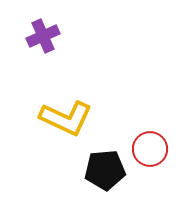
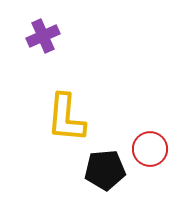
yellow L-shape: rotated 70 degrees clockwise
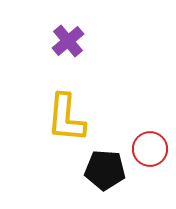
purple cross: moved 25 px right, 5 px down; rotated 16 degrees counterclockwise
black pentagon: rotated 9 degrees clockwise
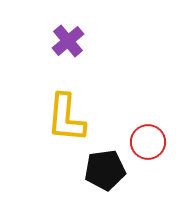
red circle: moved 2 px left, 7 px up
black pentagon: rotated 12 degrees counterclockwise
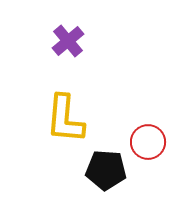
yellow L-shape: moved 1 px left, 1 px down
black pentagon: moved 1 px right; rotated 12 degrees clockwise
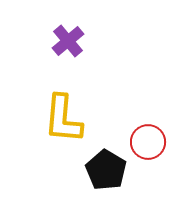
yellow L-shape: moved 2 px left
black pentagon: rotated 27 degrees clockwise
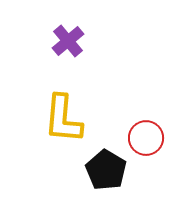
red circle: moved 2 px left, 4 px up
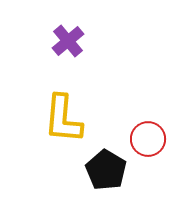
red circle: moved 2 px right, 1 px down
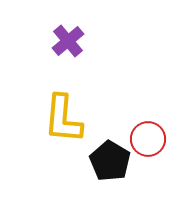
black pentagon: moved 4 px right, 9 px up
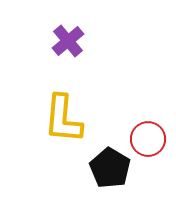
black pentagon: moved 7 px down
